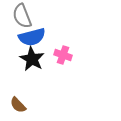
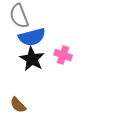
gray semicircle: moved 3 px left
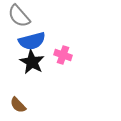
gray semicircle: rotated 20 degrees counterclockwise
blue semicircle: moved 4 px down
black star: moved 3 px down
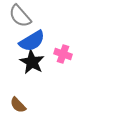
gray semicircle: moved 1 px right
blue semicircle: rotated 16 degrees counterclockwise
pink cross: moved 1 px up
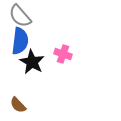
blue semicircle: moved 12 px left; rotated 52 degrees counterclockwise
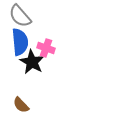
blue semicircle: moved 1 px down; rotated 12 degrees counterclockwise
pink cross: moved 17 px left, 6 px up
brown semicircle: moved 3 px right
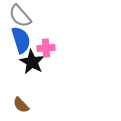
blue semicircle: moved 1 px right, 2 px up; rotated 12 degrees counterclockwise
pink cross: rotated 24 degrees counterclockwise
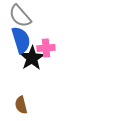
black star: moved 4 px up; rotated 10 degrees clockwise
brown semicircle: rotated 30 degrees clockwise
